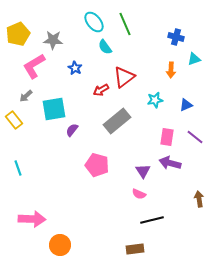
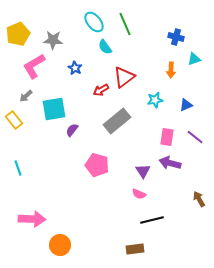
brown arrow: rotated 21 degrees counterclockwise
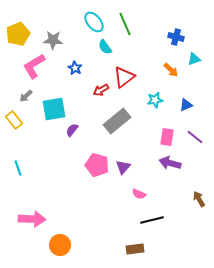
orange arrow: rotated 49 degrees counterclockwise
purple triangle: moved 20 px left, 4 px up; rotated 14 degrees clockwise
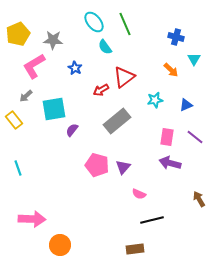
cyan triangle: rotated 40 degrees counterclockwise
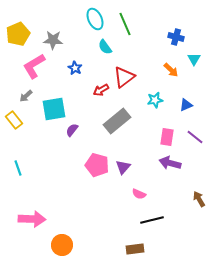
cyan ellipse: moved 1 px right, 3 px up; rotated 15 degrees clockwise
orange circle: moved 2 px right
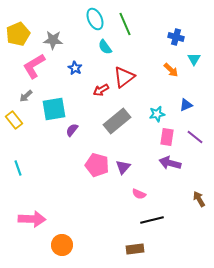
cyan star: moved 2 px right, 14 px down
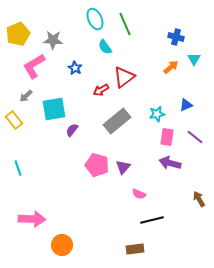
orange arrow: moved 3 px up; rotated 84 degrees counterclockwise
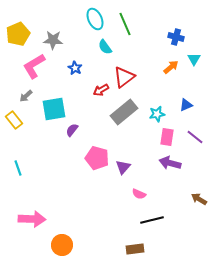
gray rectangle: moved 7 px right, 9 px up
pink pentagon: moved 7 px up
brown arrow: rotated 28 degrees counterclockwise
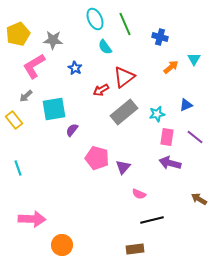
blue cross: moved 16 px left
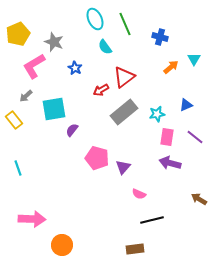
gray star: moved 1 px right, 2 px down; rotated 18 degrees clockwise
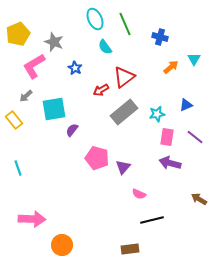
brown rectangle: moved 5 px left
